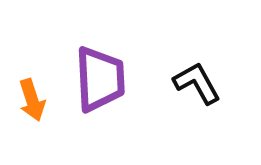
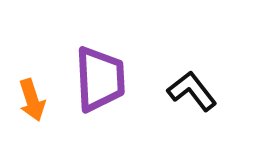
black L-shape: moved 5 px left, 8 px down; rotated 9 degrees counterclockwise
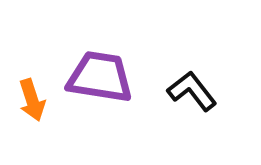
purple trapezoid: moved 2 px up; rotated 78 degrees counterclockwise
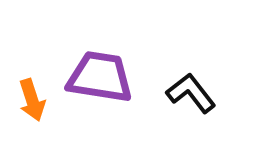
black L-shape: moved 1 px left, 2 px down
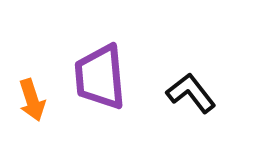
purple trapezoid: rotated 104 degrees counterclockwise
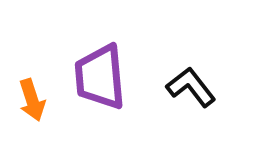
black L-shape: moved 6 px up
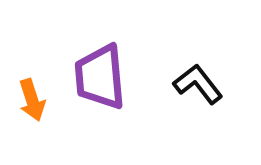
black L-shape: moved 7 px right, 3 px up
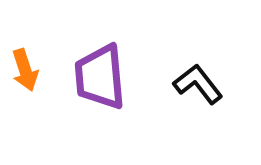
orange arrow: moved 7 px left, 30 px up
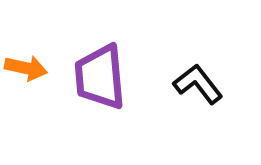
orange arrow: moved 1 px right, 2 px up; rotated 60 degrees counterclockwise
